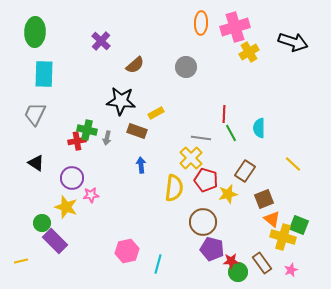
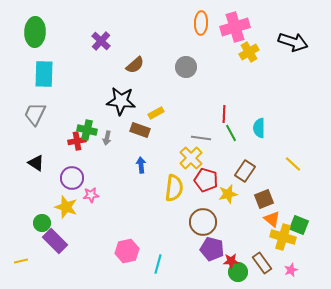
brown rectangle at (137, 131): moved 3 px right, 1 px up
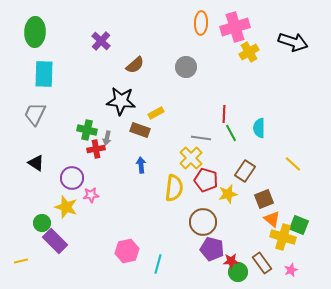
red cross at (77, 141): moved 19 px right, 8 px down
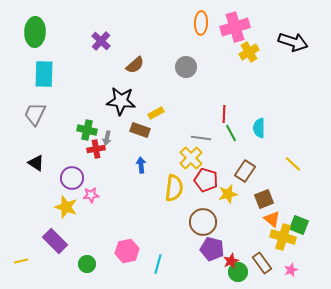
green circle at (42, 223): moved 45 px right, 41 px down
red star at (231, 261): rotated 21 degrees counterclockwise
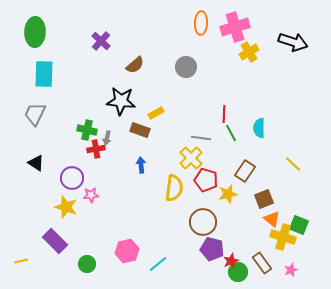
cyan line at (158, 264): rotated 36 degrees clockwise
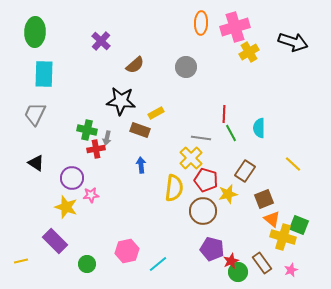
brown circle at (203, 222): moved 11 px up
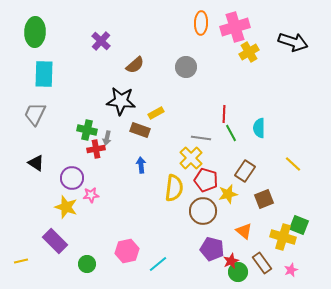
orange triangle at (272, 219): moved 28 px left, 12 px down
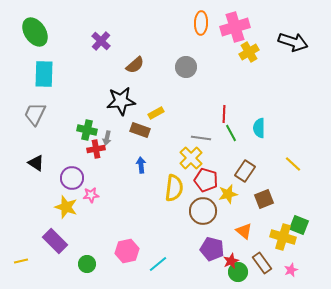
green ellipse at (35, 32): rotated 36 degrees counterclockwise
black star at (121, 101): rotated 12 degrees counterclockwise
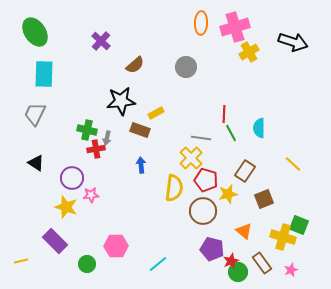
pink hexagon at (127, 251): moved 11 px left, 5 px up; rotated 10 degrees clockwise
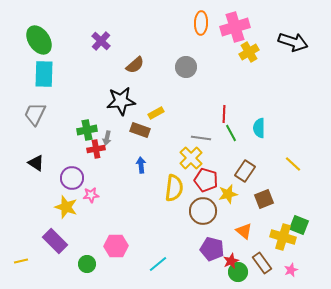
green ellipse at (35, 32): moved 4 px right, 8 px down
green cross at (87, 130): rotated 24 degrees counterclockwise
